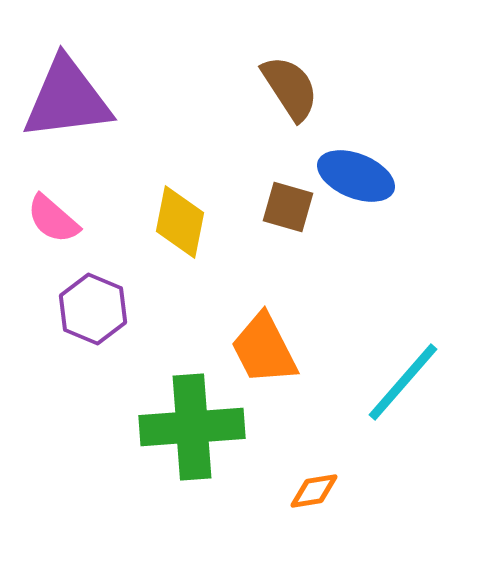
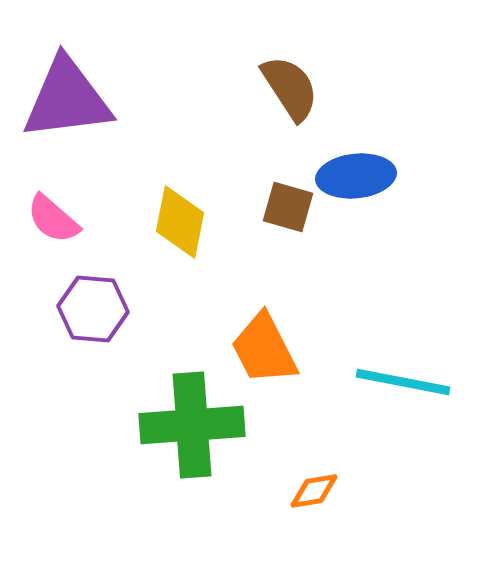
blue ellipse: rotated 28 degrees counterclockwise
purple hexagon: rotated 18 degrees counterclockwise
cyan line: rotated 60 degrees clockwise
green cross: moved 2 px up
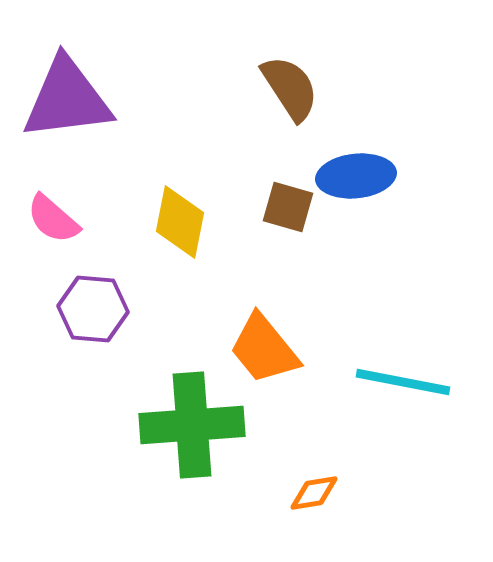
orange trapezoid: rotated 12 degrees counterclockwise
orange diamond: moved 2 px down
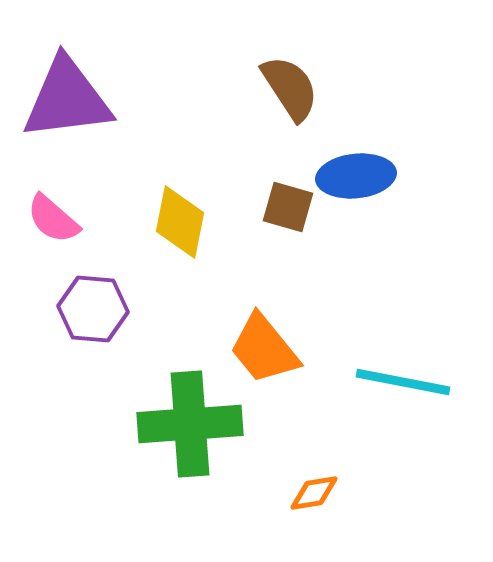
green cross: moved 2 px left, 1 px up
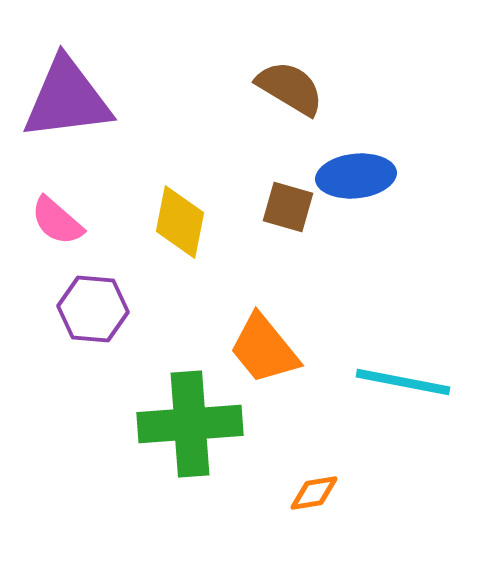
brown semicircle: rotated 26 degrees counterclockwise
pink semicircle: moved 4 px right, 2 px down
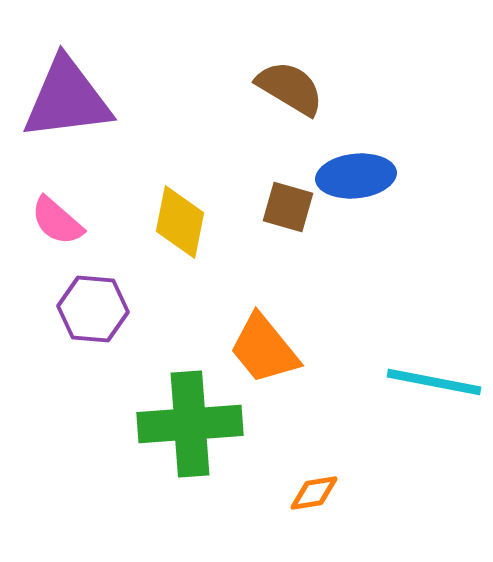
cyan line: moved 31 px right
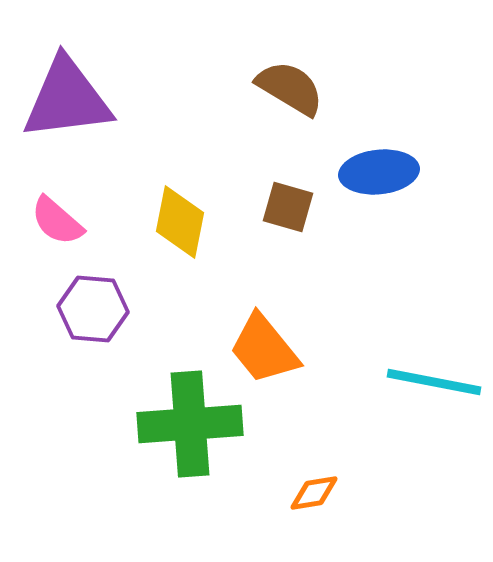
blue ellipse: moved 23 px right, 4 px up
